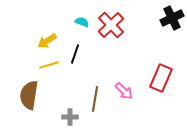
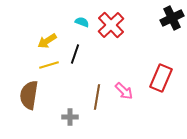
brown line: moved 2 px right, 2 px up
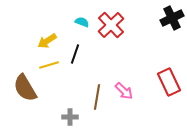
red rectangle: moved 8 px right, 4 px down; rotated 48 degrees counterclockwise
brown semicircle: moved 4 px left, 7 px up; rotated 40 degrees counterclockwise
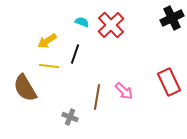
yellow line: moved 1 px down; rotated 24 degrees clockwise
gray cross: rotated 21 degrees clockwise
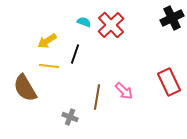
cyan semicircle: moved 2 px right
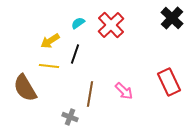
black cross: rotated 20 degrees counterclockwise
cyan semicircle: moved 6 px left, 1 px down; rotated 56 degrees counterclockwise
yellow arrow: moved 3 px right
brown line: moved 7 px left, 3 px up
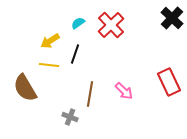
yellow line: moved 1 px up
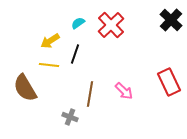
black cross: moved 1 px left, 2 px down
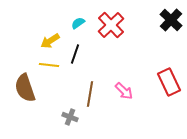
brown semicircle: rotated 12 degrees clockwise
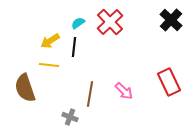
red cross: moved 1 px left, 3 px up
black line: moved 1 px left, 7 px up; rotated 12 degrees counterclockwise
